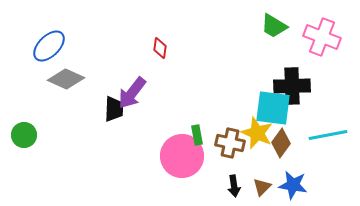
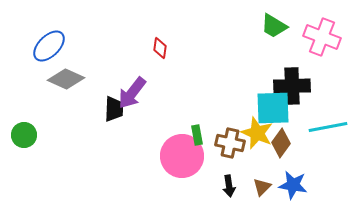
cyan square: rotated 9 degrees counterclockwise
cyan line: moved 8 px up
black arrow: moved 5 px left
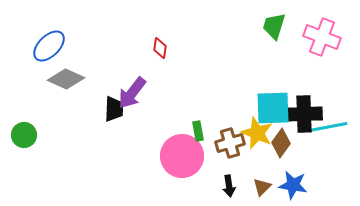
green trapezoid: rotated 76 degrees clockwise
black cross: moved 12 px right, 28 px down
green rectangle: moved 1 px right, 4 px up
brown cross: rotated 28 degrees counterclockwise
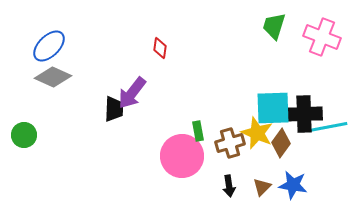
gray diamond: moved 13 px left, 2 px up
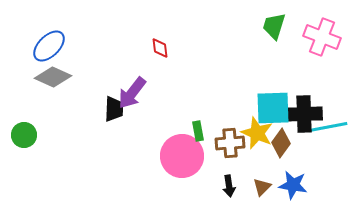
red diamond: rotated 15 degrees counterclockwise
brown cross: rotated 12 degrees clockwise
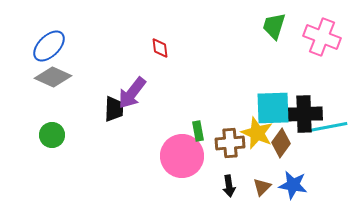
green circle: moved 28 px right
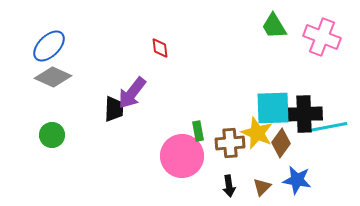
green trapezoid: rotated 48 degrees counterclockwise
blue star: moved 4 px right, 5 px up
